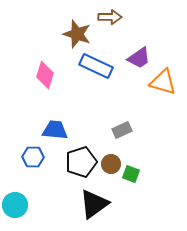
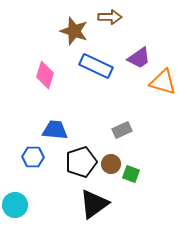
brown star: moved 3 px left, 3 px up
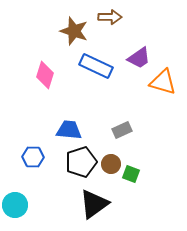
blue trapezoid: moved 14 px right
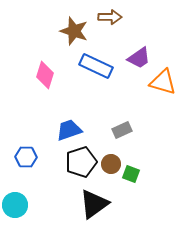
blue trapezoid: rotated 24 degrees counterclockwise
blue hexagon: moved 7 px left
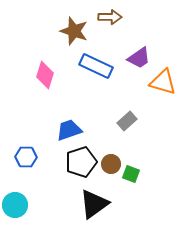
gray rectangle: moved 5 px right, 9 px up; rotated 18 degrees counterclockwise
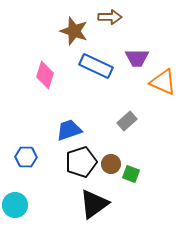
purple trapezoid: moved 2 px left; rotated 35 degrees clockwise
orange triangle: rotated 8 degrees clockwise
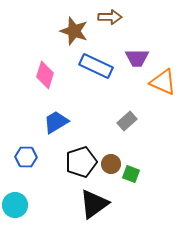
blue trapezoid: moved 13 px left, 8 px up; rotated 12 degrees counterclockwise
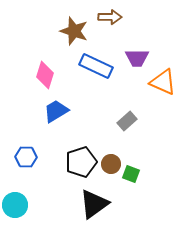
blue trapezoid: moved 11 px up
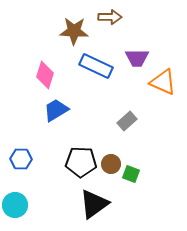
brown star: rotated 16 degrees counterclockwise
blue trapezoid: moved 1 px up
blue hexagon: moved 5 px left, 2 px down
black pentagon: rotated 20 degrees clockwise
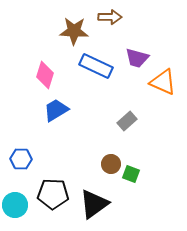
purple trapezoid: rotated 15 degrees clockwise
black pentagon: moved 28 px left, 32 px down
